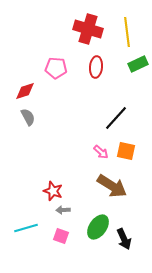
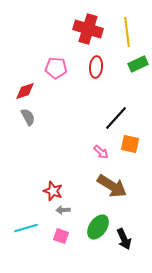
orange square: moved 4 px right, 7 px up
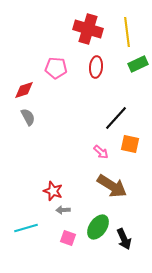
red diamond: moved 1 px left, 1 px up
pink square: moved 7 px right, 2 px down
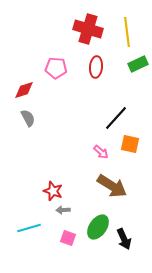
gray semicircle: moved 1 px down
cyan line: moved 3 px right
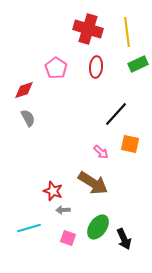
pink pentagon: rotated 30 degrees clockwise
black line: moved 4 px up
brown arrow: moved 19 px left, 3 px up
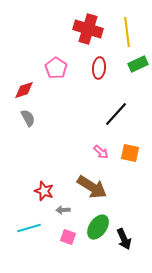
red ellipse: moved 3 px right, 1 px down
orange square: moved 9 px down
brown arrow: moved 1 px left, 4 px down
red star: moved 9 px left
pink square: moved 1 px up
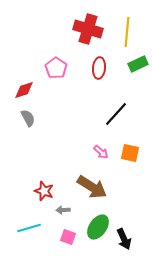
yellow line: rotated 12 degrees clockwise
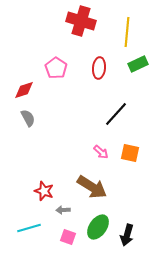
red cross: moved 7 px left, 8 px up
black arrow: moved 3 px right, 4 px up; rotated 40 degrees clockwise
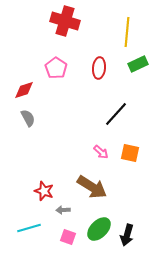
red cross: moved 16 px left
green ellipse: moved 1 px right, 2 px down; rotated 10 degrees clockwise
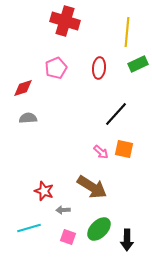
pink pentagon: rotated 15 degrees clockwise
red diamond: moved 1 px left, 2 px up
gray semicircle: rotated 66 degrees counterclockwise
orange square: moved 6 px left, 4 px up
black arrow: moved 5 px down; rotated 15 degrees counterclockwise
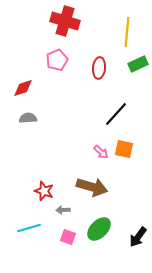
pink pentagon: moved 1 px right, 8 px up
brown arrow: rotated 16 degrees counterclockwise
black arrow: moved 11 px right, 3 px up; rotated 35 degrees clockwise
